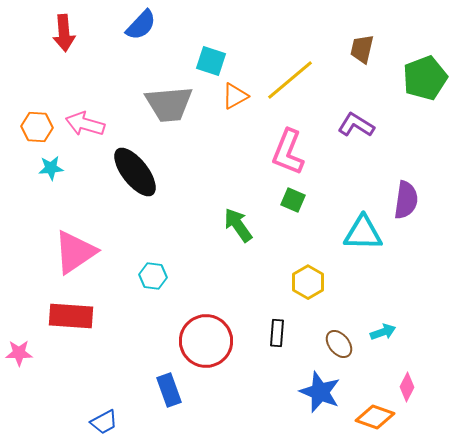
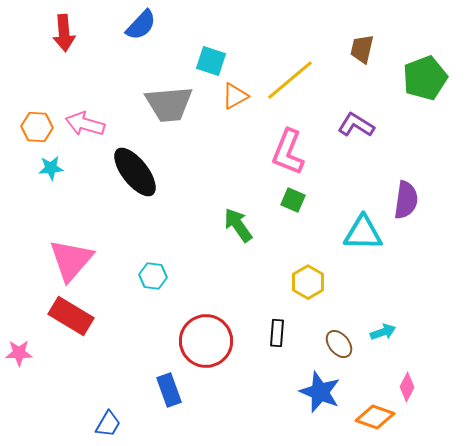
pink triangle: moved 4 px left, 8 px down; rotated 15 degrees counterclockwise
red rectangle: rotated 27 degrees clockwise
blue trapezoid: moved 4 px right, 2 px down; rotated 32 degrees counterclockwise
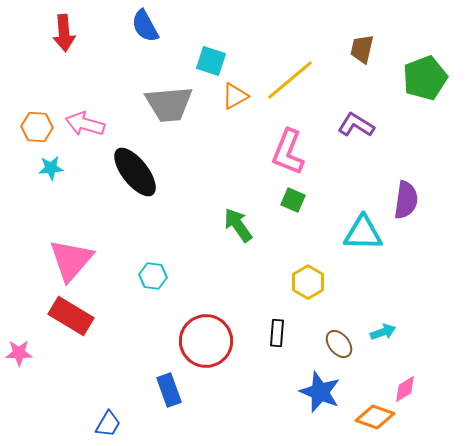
blue semicircle: moved 4 px right, 1 px down; rotated 108 degrees clockwise
pink diamond: moved 2 px left, 2 px down; rotated 32 degrees clockwise
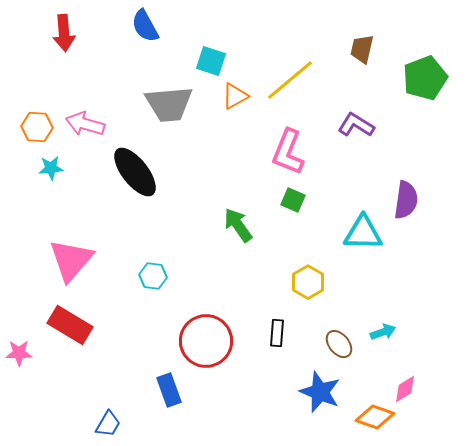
red rectangle: moved 1 px left, 9 px down
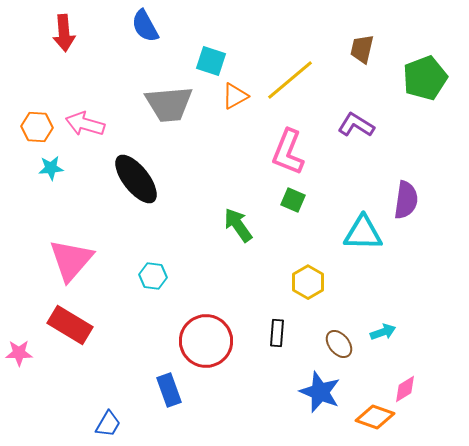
black ellipse: moved 1 px right, 7 px down
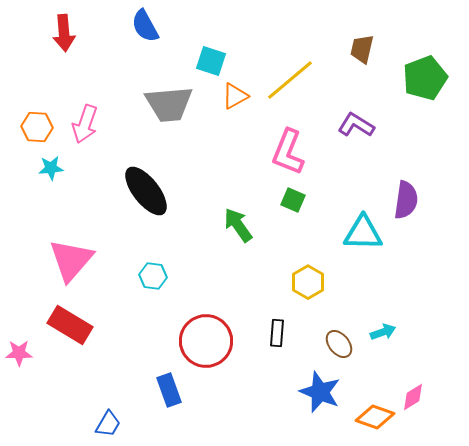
pink arrow: rotated 87 degrees counterclockwise
black ellipse: moved 10 px right, 12 px down
pink diamond: moved 8 px right, 8 px down
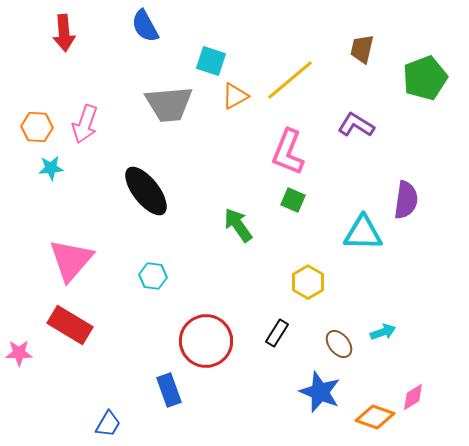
black rectangle: rotated 28 degrees clockwise
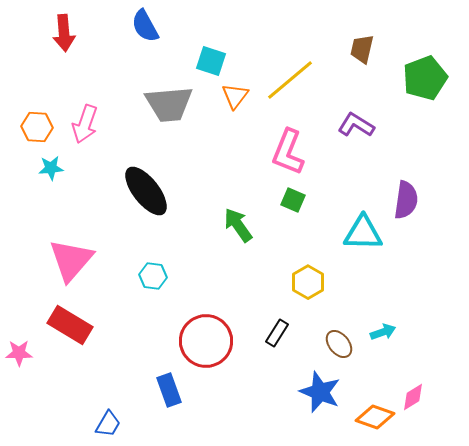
orange triangle: rotated 24 degrees counterclockwise
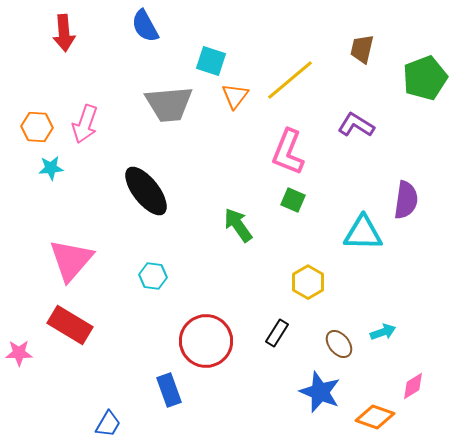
pink diamond: moved 11 px up
